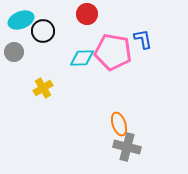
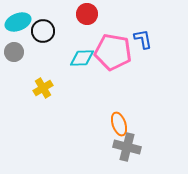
cyan ellipse: moved 3 px left, 2 px down
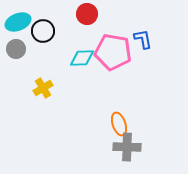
gray circle: moved 2 px right, 3 px up
gray cross: rotated 12 degrees counterclockwise
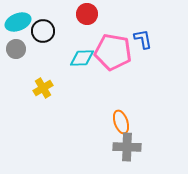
orange ellipse: moved 2 px right, 2 px up
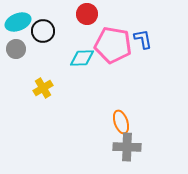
pink pentagon: moved 7 px up
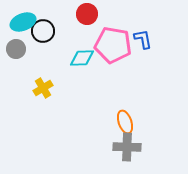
cyan ellipse: moved 5 px right
orange ellipse: moved 4 px right
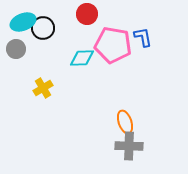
black circle: moved 3 px up
blue L-shape: moved 2 px up
gray cross: moved 2 px right, 1 px up
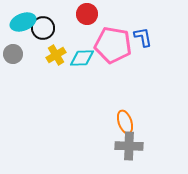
gray circle: moved 3 px left, 5 px down
yellow cross: moved 13 px right, 33 px up
